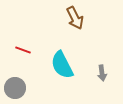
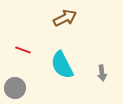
brown arrow: moved 10 px left; rotated 90 degrees counterclockwise
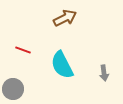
gray arrow: moved 2 px right
gray circle: moved 2 px left, 1 px down
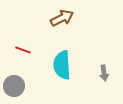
brown arrow: moved 3 px left
cyan semicircle: rotated 24 degrees clockwise
gray circle: moved 1 px right, 3 px up
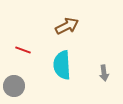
brown arrow: moved 5 px right, 8 px down
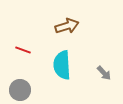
brown arrow: rotated 10 degrees clockwise
gray arrow: rotated 35 degrees counterclockwise
gray circle: moved 6 px right, 4 px down
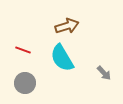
cyan semicircle: moved 7 px up; rotated 28 degrees counterclockwise
gray circle: moved 5 px right, 7 px up
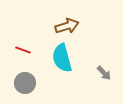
cyan semicircle: rotated 16 degrees clockwise
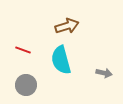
cyan semicircle: moved 1 px left, 2 px down
gray arrow: rotated 35 degrees counterclockwise
gray circle: moved 1 px right, 2 px down
